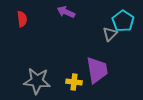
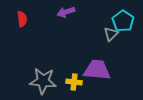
purple arrow: rotated 42 degrees counterclockwise
gray triangle: moved 1 px right
purple trapezoid: rotated 76 degrees counterclockwise
gray star: moved 6 px right
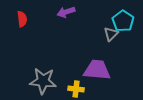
yellow cross: moved 2 px right, 7 px down
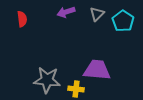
gray triangle: moved 14 px left, 20 px up
gray star: moved 4 px right, 1 px up
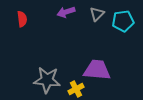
cyan pentagon: rotated 30 degrees clockwise
yellow cross: rotated 35 degrees counterclockwise
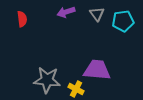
gray triangle: rotated 21 degrees counterclockwise
yellow cross: rotated 35 degrees counterclockwise
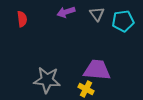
yellow cross: moved 10 px right
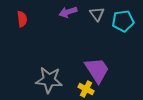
purple arrow: moved 2 px right
purple trapezoid: rotated 52 degrees clockwise
gray star: moved 2 px right
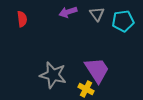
gray star: moved 4 px right, 5 px up; rotated 8 degrees clockwise
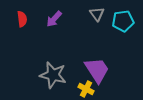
purple arrow: moved 14 px left, 7 px down; rotated 30 degrees counterclockwise
